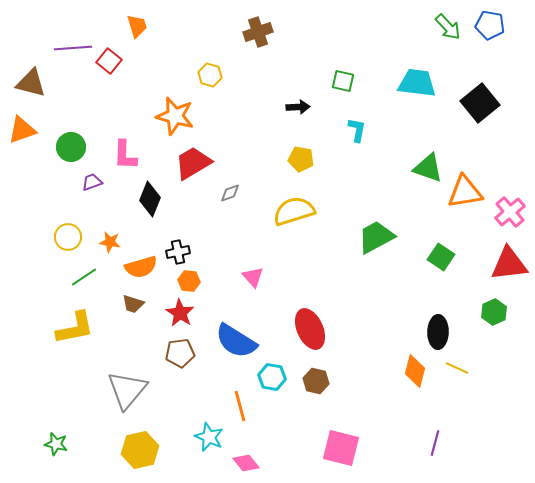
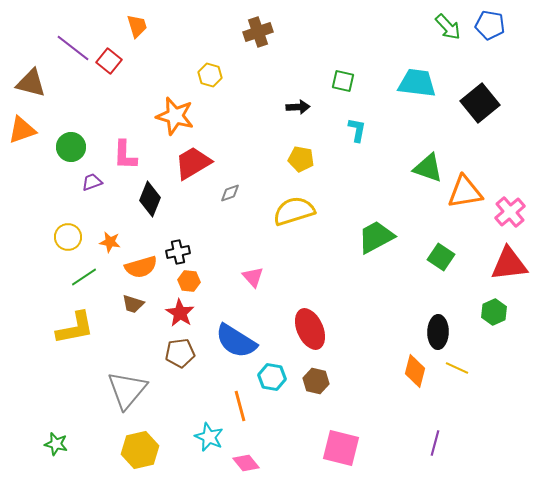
purple line at (73, 48): rotated 42 degrees clockwise
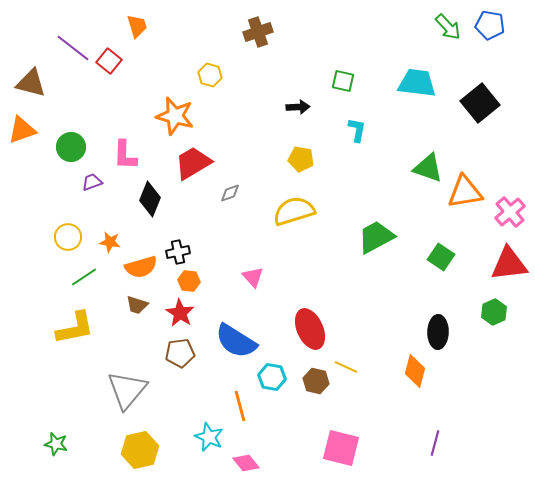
brown trapezoid at (133, 304): moved 4 px right, 1 px down
yellow line at (457, 368): moved 111 px left, 1 px up
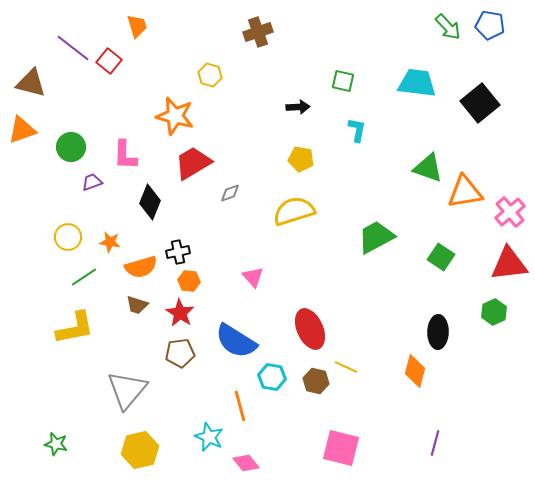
black diamond at (150, 199): moved 3 px down
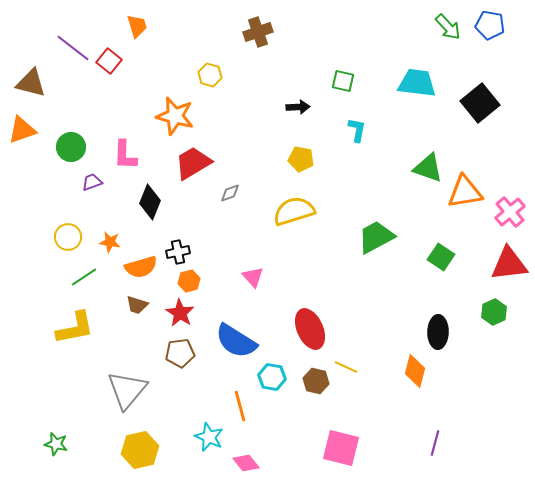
orange hexagon at (189, 281): rotated 20 degrees counterclockwise
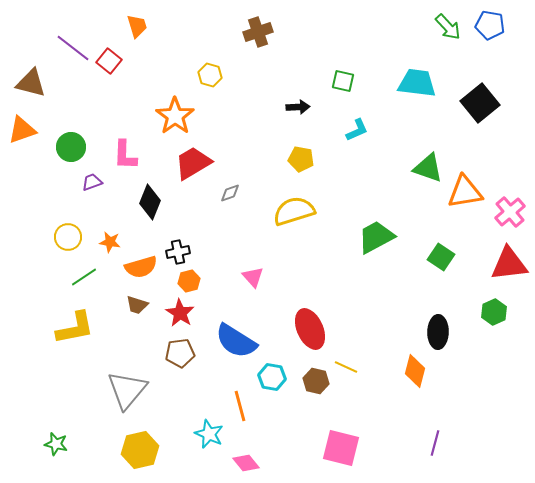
orange star at (175, 116): rotated 21 degrees clockwise
cyan L-shape at (357, 130): rotated 55 degrees clockwise
cyan star at (209, 437): moved 3 px up
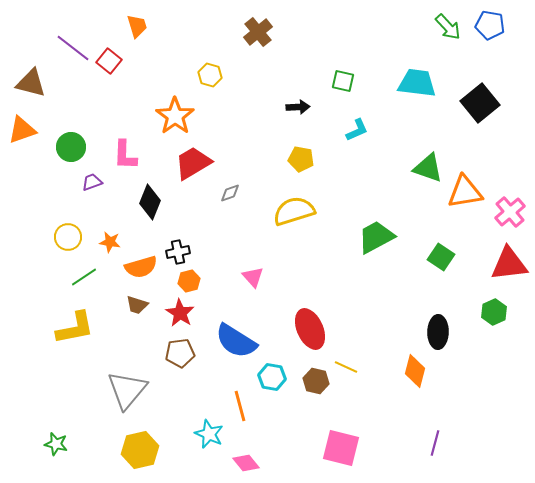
brown cross at (258, 32): rotated 20 degrees counterclockwise
